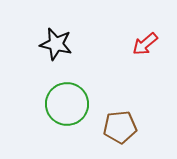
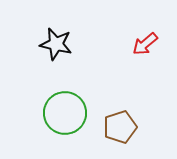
green circle: moved 2 px left, 9 px down
brown pentagon: rotated 12 degrees counterclockwise
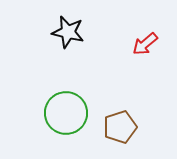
black star: moved 12 px right, 12 px up
green circle: moved 1 px right
